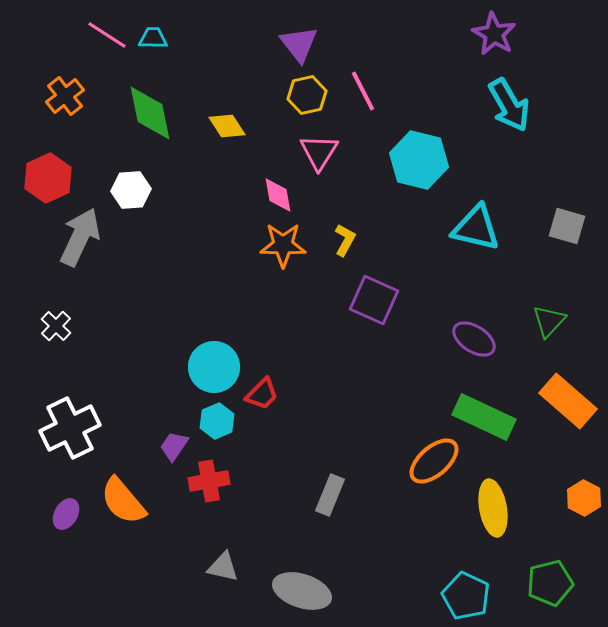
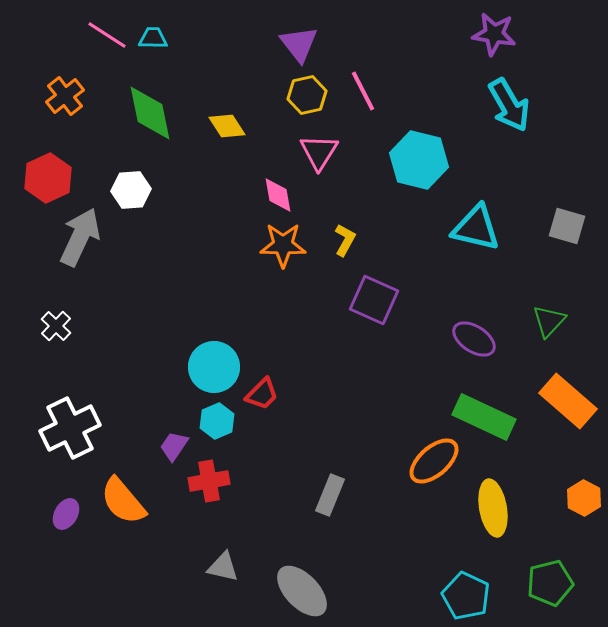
purple star at (494, 34): rotated 21 degrees counterclockwise
gray ellipse at (302, 591): rotated 28 degrees clockwise
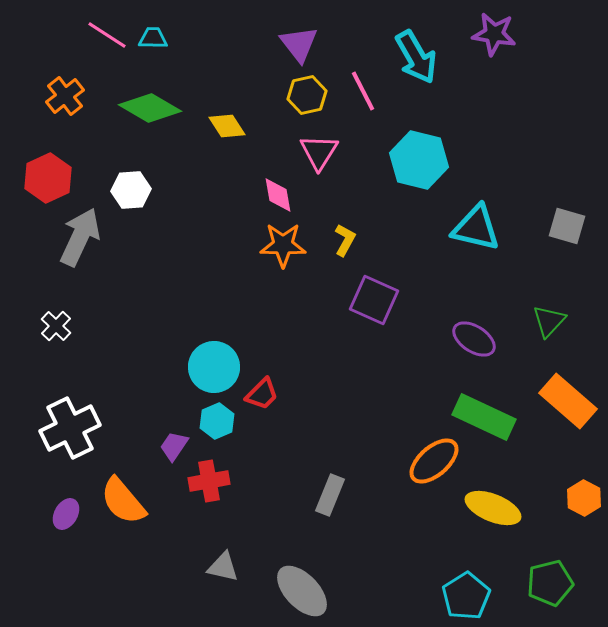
cyan arrow at (509, 105): moved 93 px left, 48 px up
green diamond at (150, 113): moved 5 px up; rotated 48 degrees counterclockwise
yellow ellipse at (493, 508): rotated 58 degrees counterclockwise
cyan pentagon at (466, 596): rotated 15 degrees clockwise
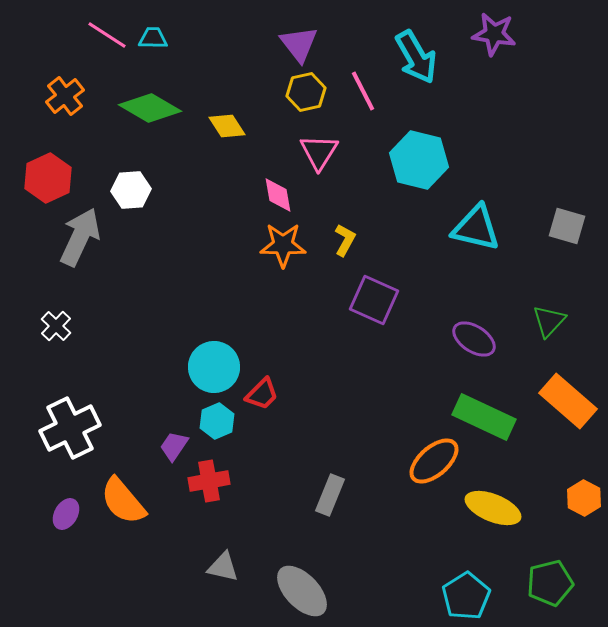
yellow hexagon at (307, 95): moved 1 px left, 3 px up
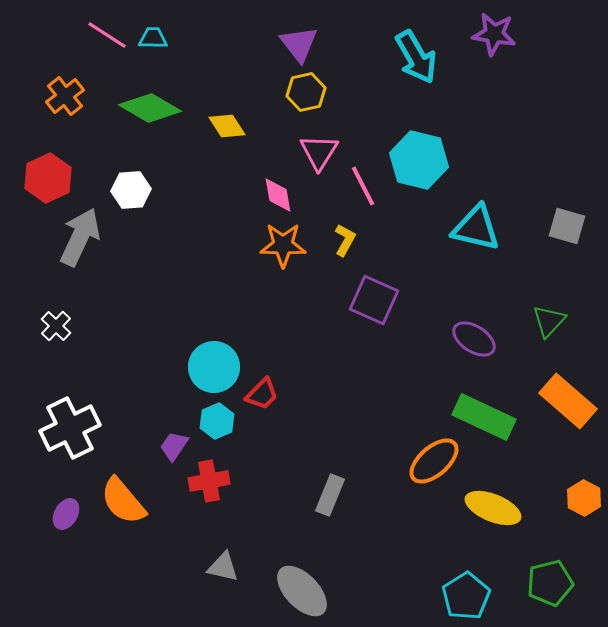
pink line at (363, 91): moved 95 px down
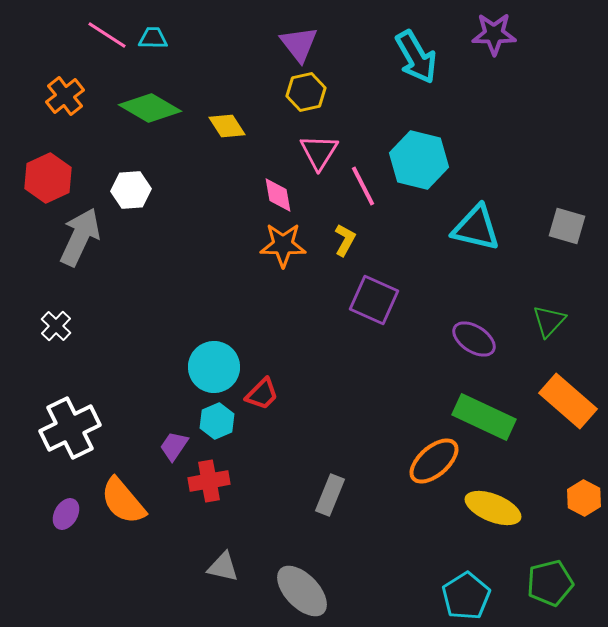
purple star at (494, 34): rotated 9 degrees counterclockwise
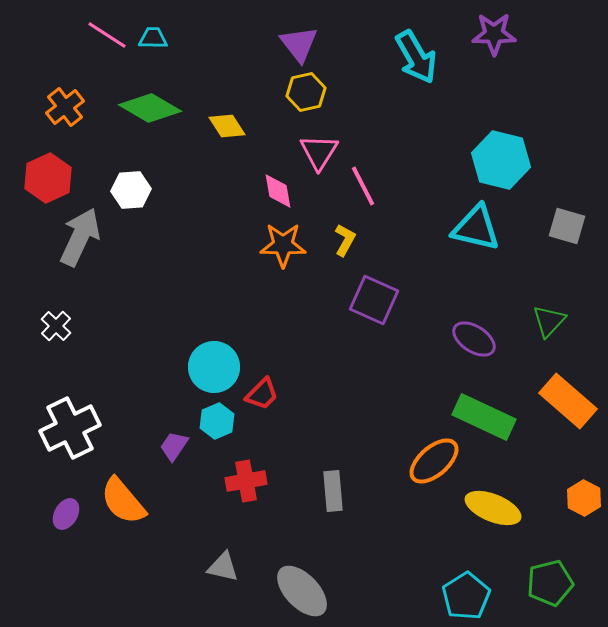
orange cross at (65, 96): moved 11 px down
cyan hexagon at (419, 160): moved 82 px right
pink diamond at (278, 195): moved 4 px up
red cross at (209, 481): moved 37 px right
gray rectangle at (330, 495): moved 3 px right, 4 px up; rotated 27 degrees counterclockwise
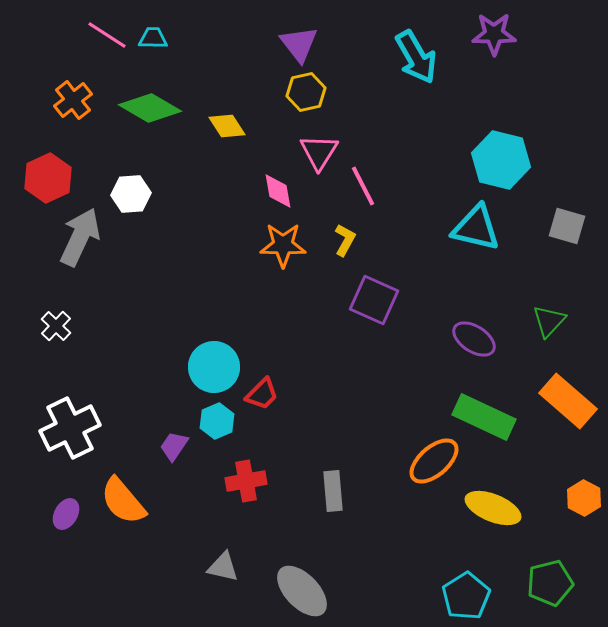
orange cross at (65, 107): moved 8 px right, 7 px up
white hexagon at (131, 190): moved 4 px down
